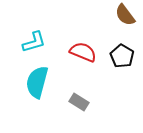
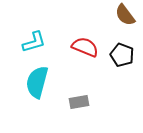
red semicircle: moved 2 px right, 5 px up
black pentagon: moved 1 px up; rotated 10 degrees counterclockwise
gray rectangle: rotated 42 degrees counterclockwise
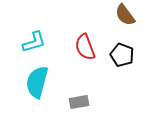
red semicircle: rotated 132 degrees counterclockwise
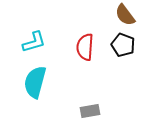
red semicircle: rotated 24 degrees clockwise
black pentagon: moved 1 px right, 10 px up
cyan semicircle: moved 2 px left
gray rectangle: moved 11 px right, 9 px down
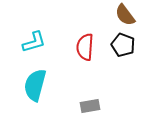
cyan semicircle: moved 3 px down
gray rectangle: moved 5 px up
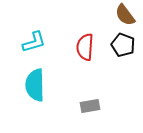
cyan semicircle: rotated 16 degrees counterclockwise
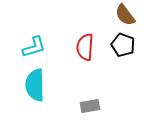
cyan L-shape: moved 5 px down
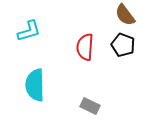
cyan L-shape: moved 5 px left, 16 px up
gray rectangle: rotated 36 degrees clockwise
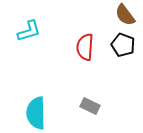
cyan semicircle: moved 1 px right, 28 px down
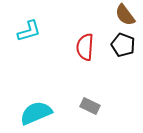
cyan semicircle: rotated 68 degrees clockwise
